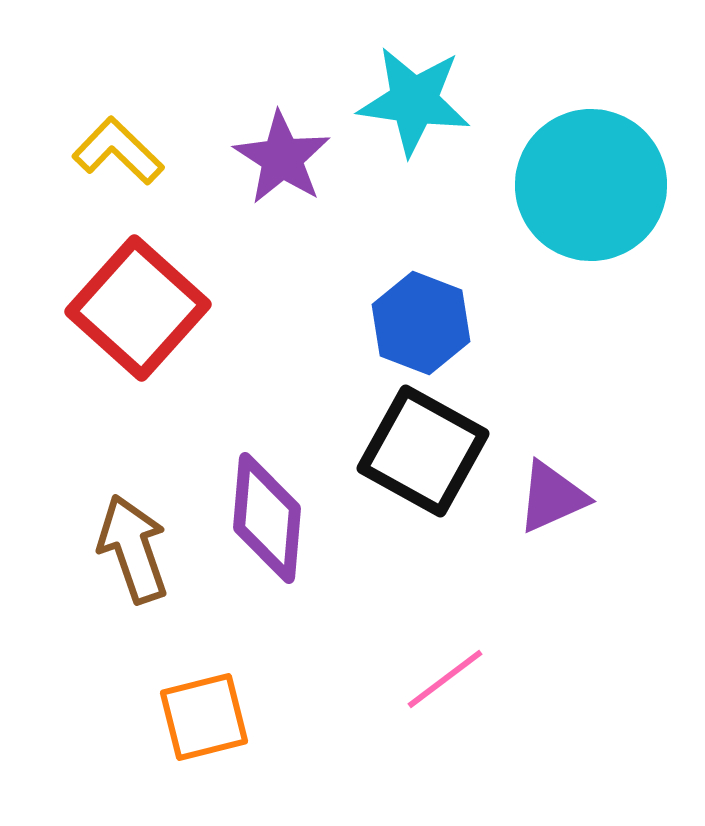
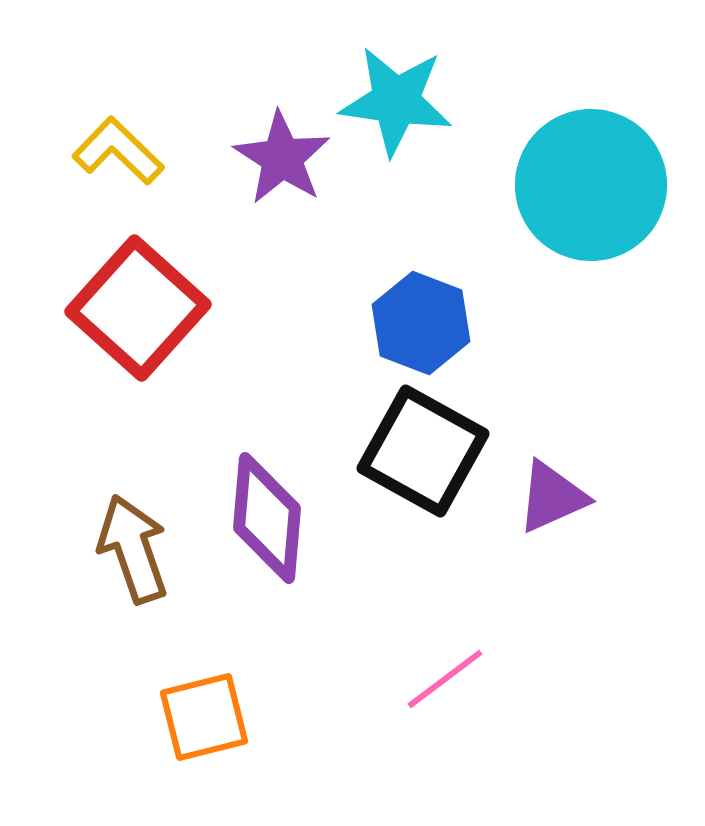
cyan star: moved 18 px left
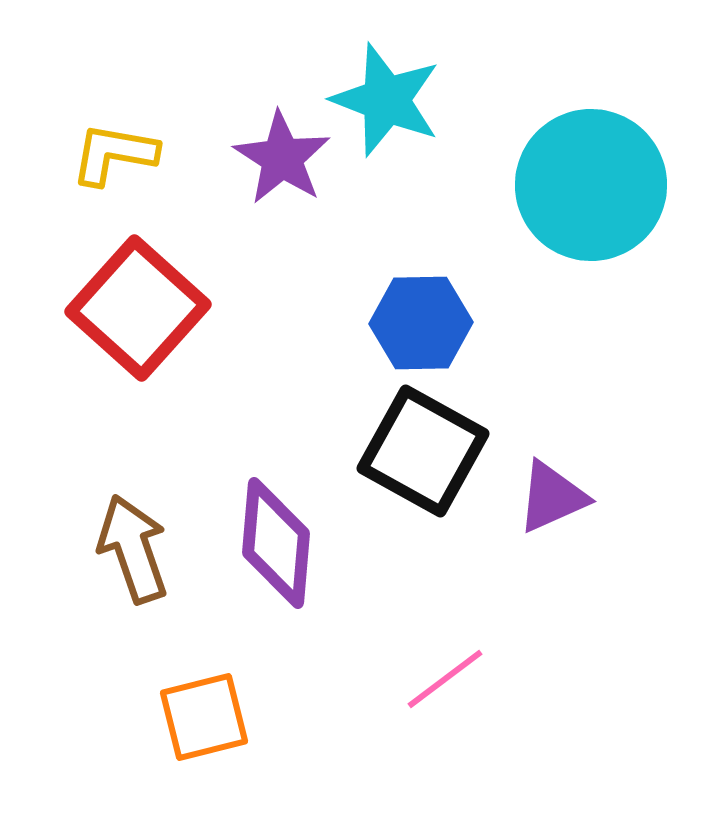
cyan star: moved 10 px left, 1 px up; rotated 13 degrees clockwise
yellow L-shape: moved 4 px left, 3 px down; rotated 34 degrees counterclockwise
blue hexagon: rotated 22 degrees counterclockwise
purple diamond: moved 9 px right, 25 px down
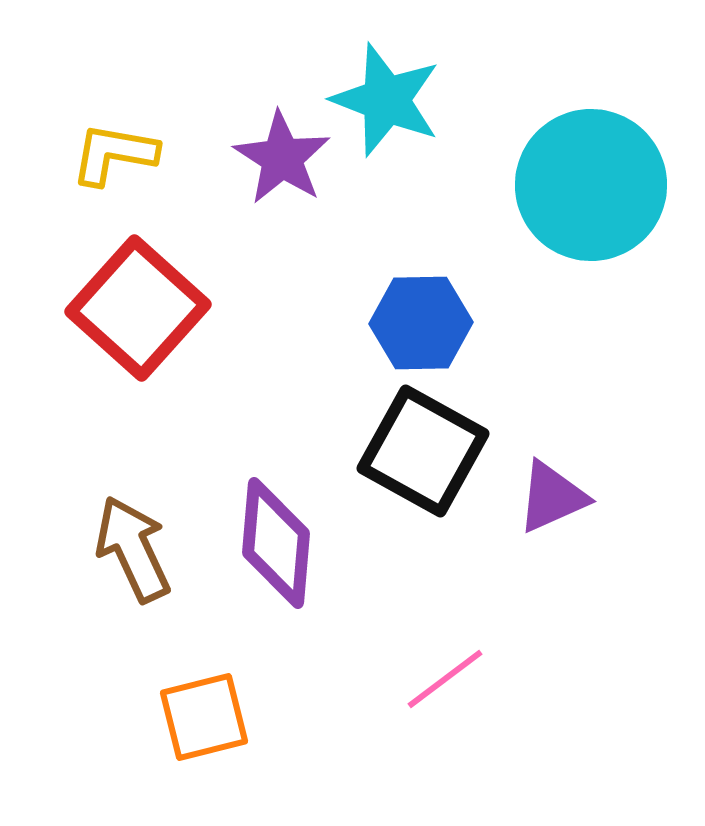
brown arrow: rotated 6 degrees counterclockwise
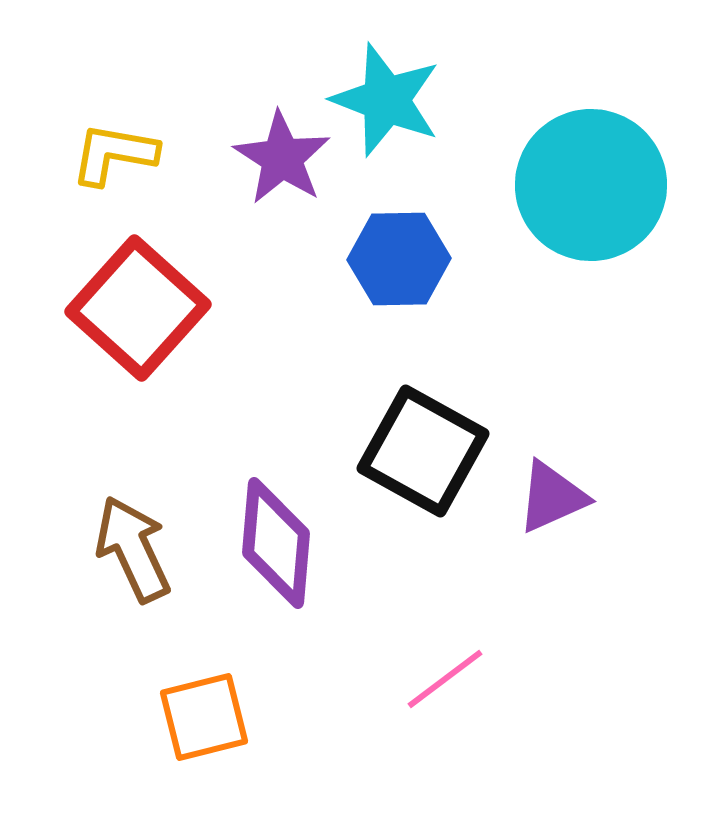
blue hexagon: moved 22 px left, 64 px up
